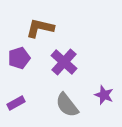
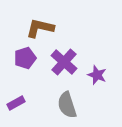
purple pentagon: moved 6 px right
purple star: moved 7 px left, 20 px up
gray semicircle: rotated 20 degrees clockwise
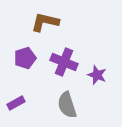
brown L-shape: moved 5 px right, 6 px up
purple cross: rotated 20 degrees counterclockwise
